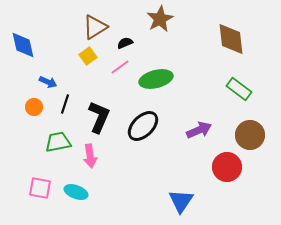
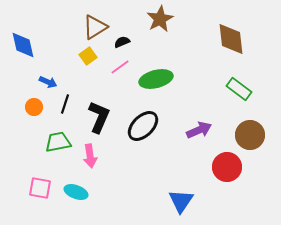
black semicircle: moved 3 px left, 1 px up
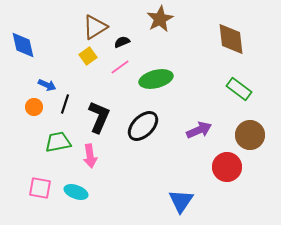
blue arrow: moved 1 px left, 3 px down
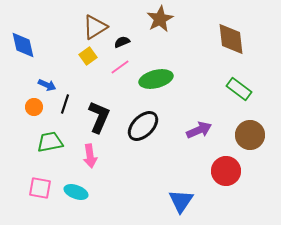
green trapezoid: moved 8 px left
red circle: moved 1 px left, 4 px down
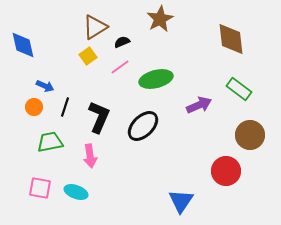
blue arrow: moved 2 px left, 1 px down
black line: moved 3 px down
purple arrow: moved 25 px up
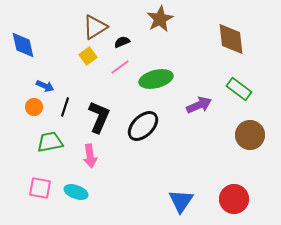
red circle: moved 8 px right, 28 px down
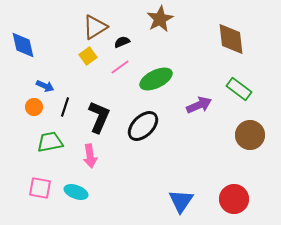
green ellipse: rotated 12 degrees counterclockwise
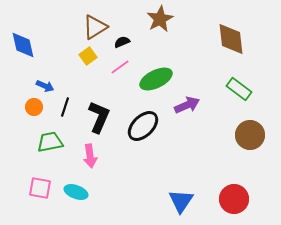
purple arrow: moved 12 px left
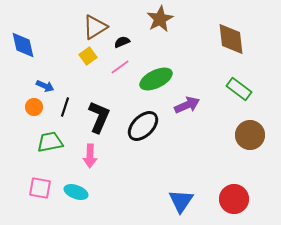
pink arrow: rotated 10 degrees clockwise
